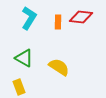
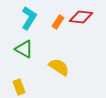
orange rectangle: rotated 32 degrees clockwise
green triangle: moved 9 px up
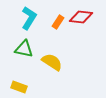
green triangle: rotated 18 degrees counterclockwise
yellow semicircle: moved 7 px left, 5 px up
yellow rectangle: rotated 49 degrees counterclockwise
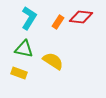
yellow semicircle: moved 1 px right, 1 px up
yellow rectangle: moved 14 px up
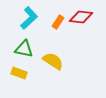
cyan L-shape: rotated 15 degrees clockwise
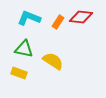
cyan L-shape: rotated 115 degrees counterclockwise
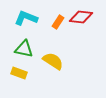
cyan L-shape: moved 3 px left
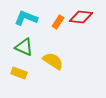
green triangle: moved 2 px up; rotated 12 degrees clockwise
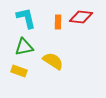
cyan L-shape: rotated 55 degrees clockwise
orange rectangle: rotated 32 degrees counterclockwise
green triangle: rotated 36 degrees counterclockwise
yellow rectangle: moved 2 px up
